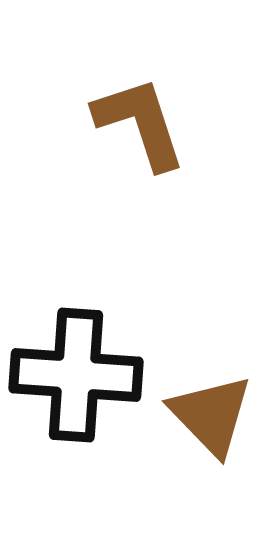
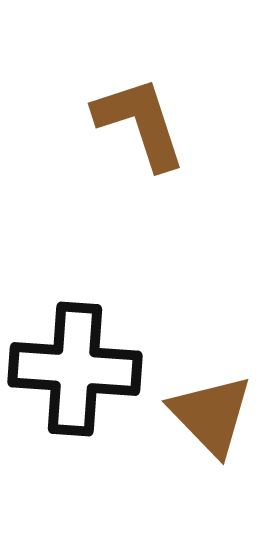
black cross: moved 1 px left, 6 px up
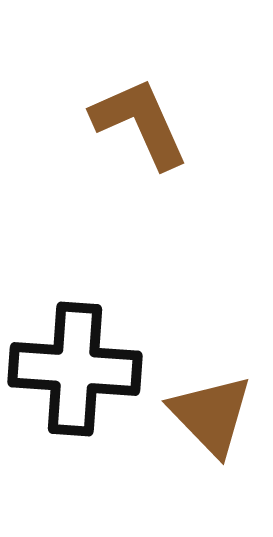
brown L-shape: rotated 6 degrees counterclockwise
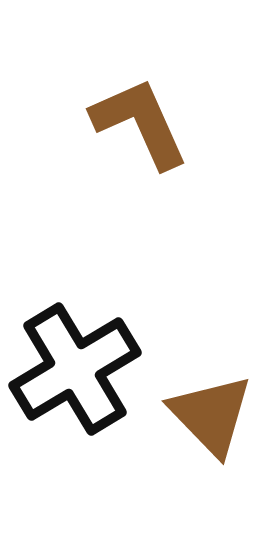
black cross: rotated 35 degrees counterclockwise
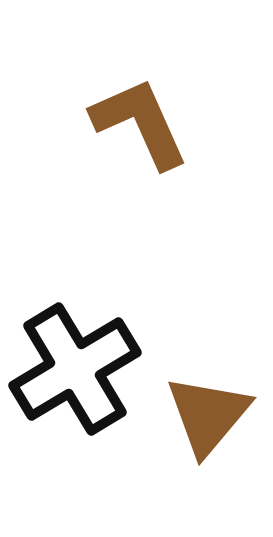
brown triangle: moved 3 px left; rotated 24 degrees clockwise
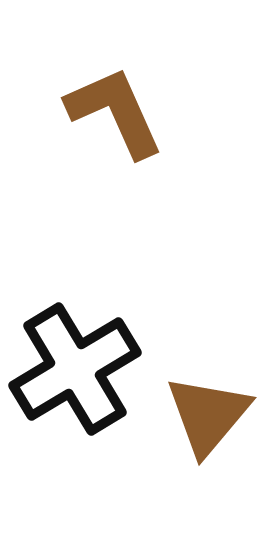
brown L-shape: moved 25 px left, 11 px up
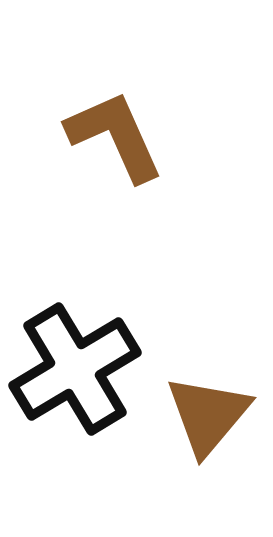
brown L-shape: moved 24 px down
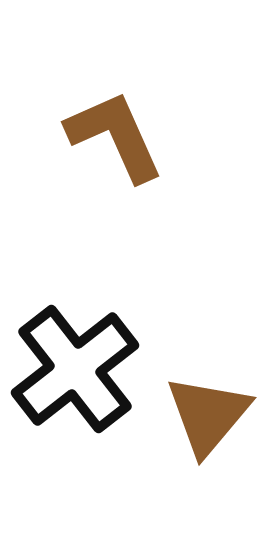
black cross: rotated 7 degrees counterclockwise
